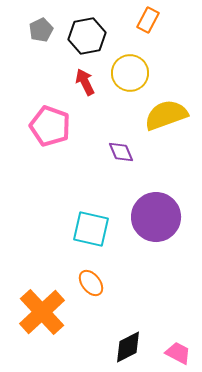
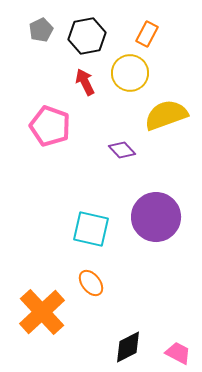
orange rectangle: moved 1 px left, 14 px down
purple diamond: moved 1 px right, 2 px up; rotated 20 degrees counterclockwise
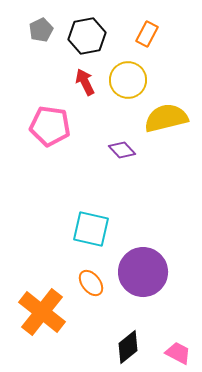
yellow circle: moved 2 px left, 7 px down
yellow semicircle: moved 3 px down; rotated 6 degrees clockwise
pink pentagon: rotated 12 degrees counterclockwise
purple circle: moved 13 px left, 55 px down
orange cross: rotated 9 degrees counterclockwise
black diamond: rotated 12 degrees counterclockwise
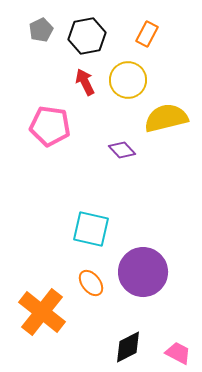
black diamond: rotated 12 degrees clockwise
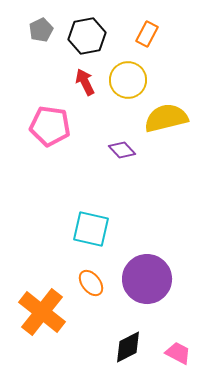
purple circle: moved 4 px right, 7 px down
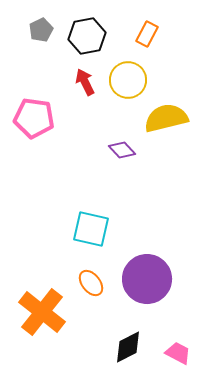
pink pentagon: moved 16 px left, 8 px up
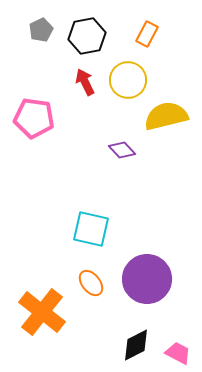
yellow semicircle: moved 2 px up
black diamond: moved 8 px right, 2 px up
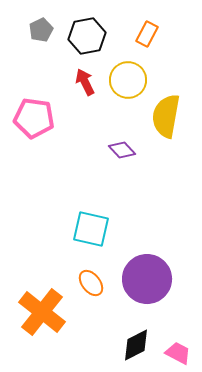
yellow semicircle: rotated 66 degrees counterclockwise
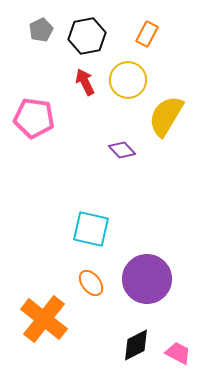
yellow semicircle: rotated 21 degrees clockwise
orange cross: moved 2 px right, 7 px down
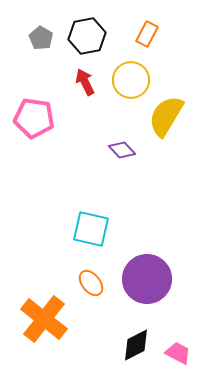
gray pentagon: moved 8 px down; rotated 15 degrees counterclockwise
yellow circle: moved 3 px right
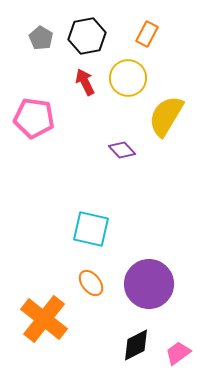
yellow circle: moved 3 px left, 2 px up
purple circle: moved 2 px right, 5 px down
pink trapezoid: rotated 64 degrees counterclockwise
